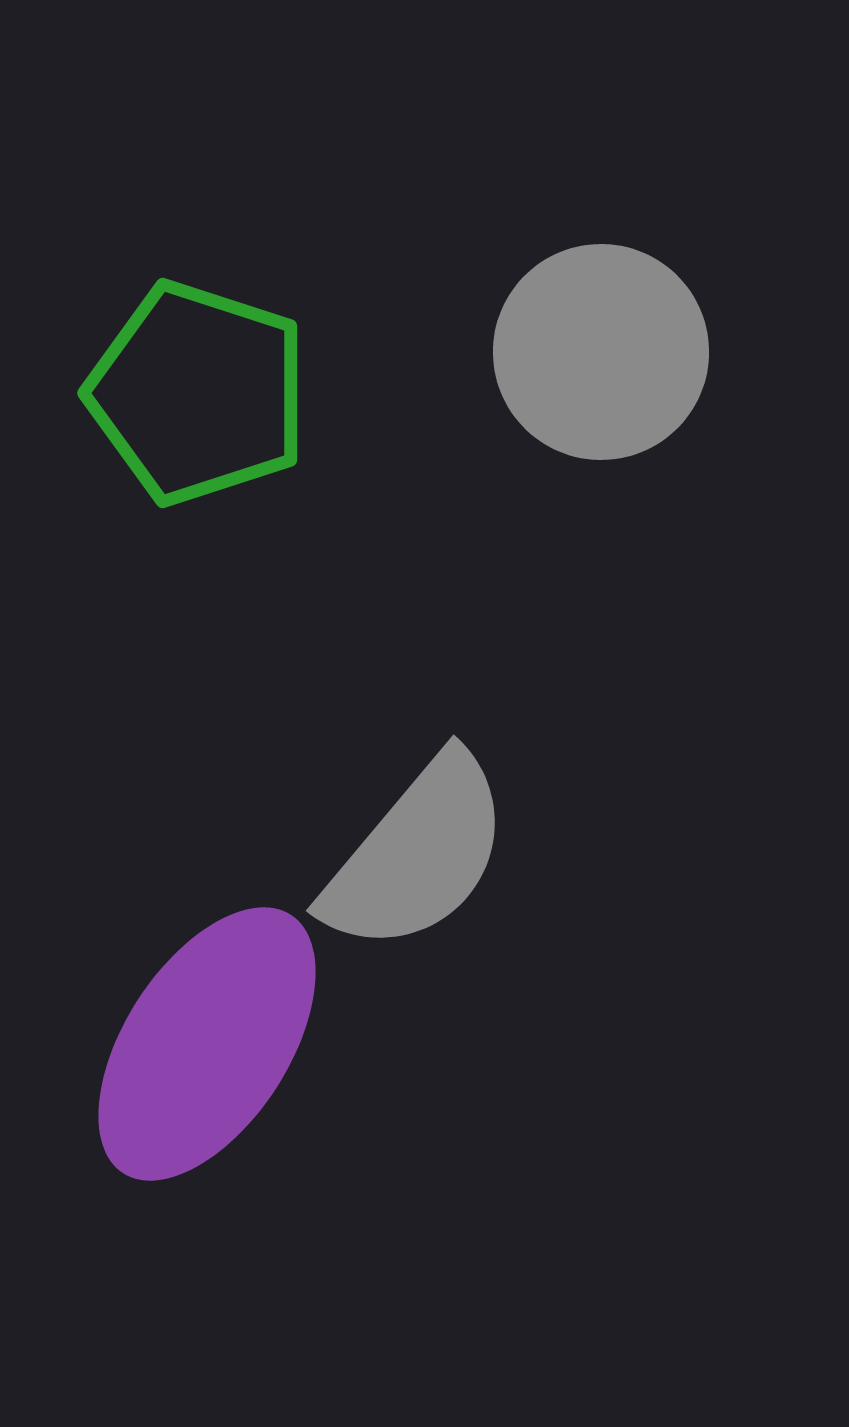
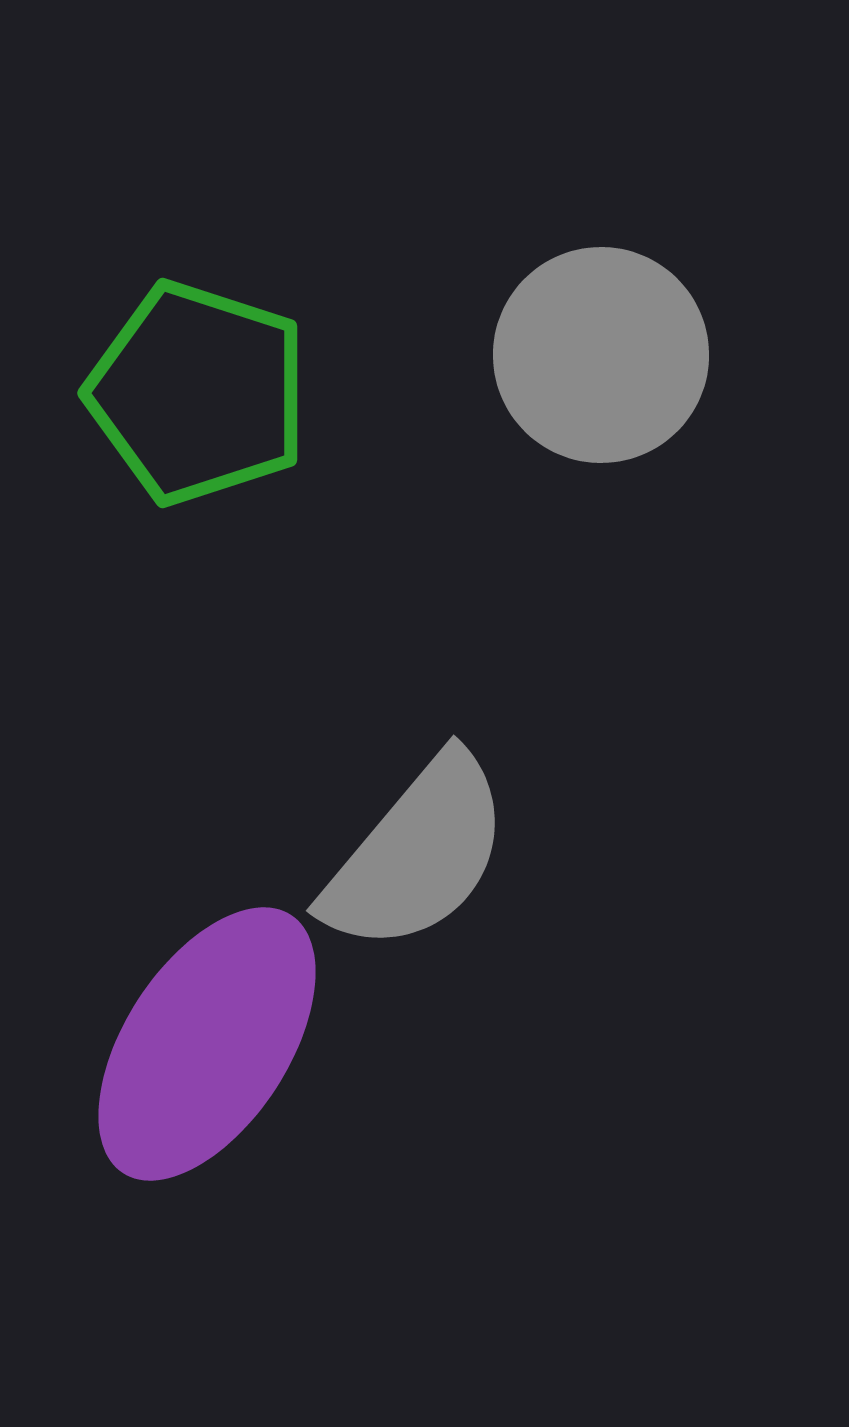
gray circle: moved 3 px down
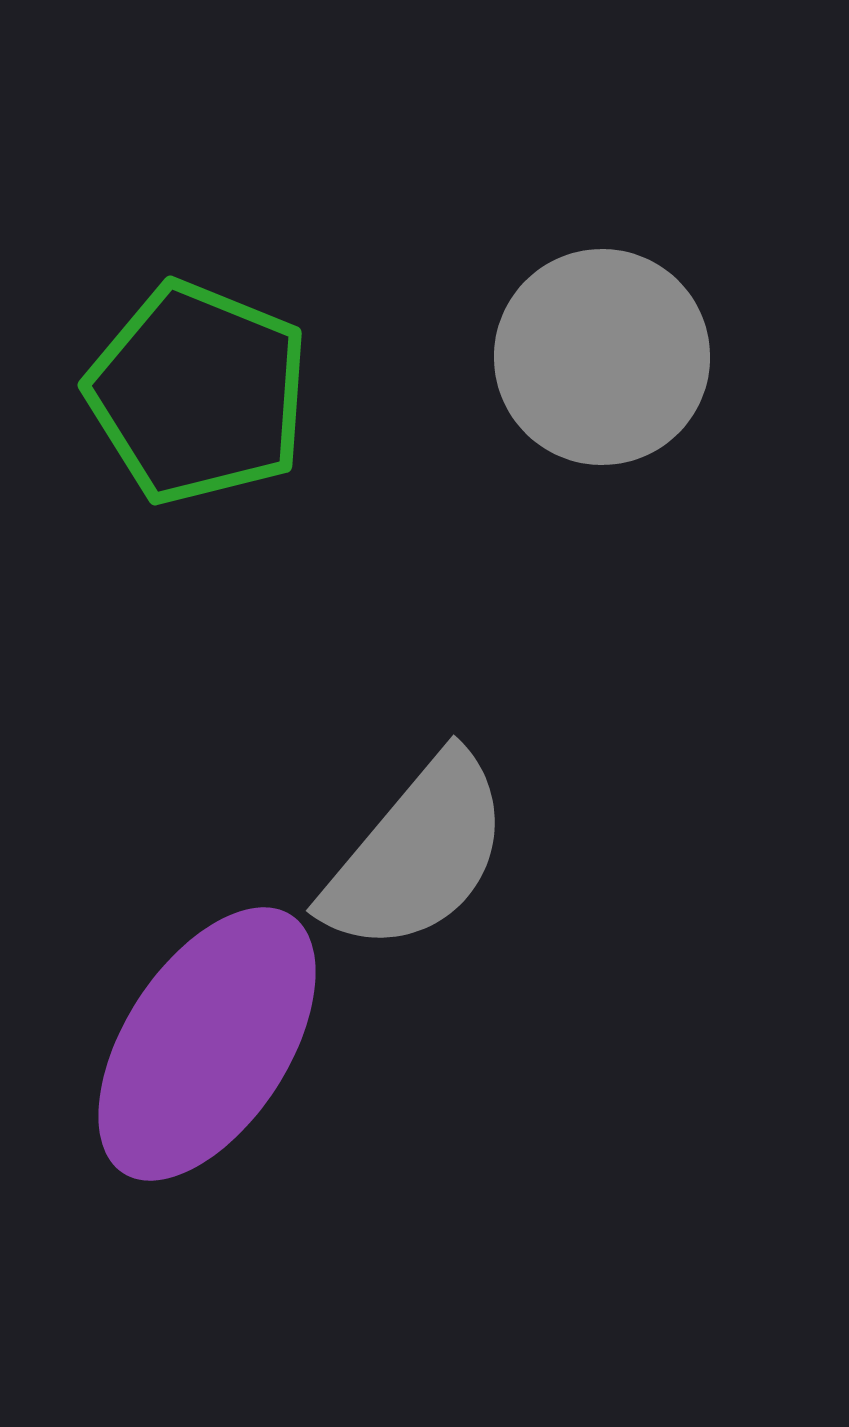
gray circle: moved 1 px right, 2 px down
green pentagon: rotated 4 degrees clockwise
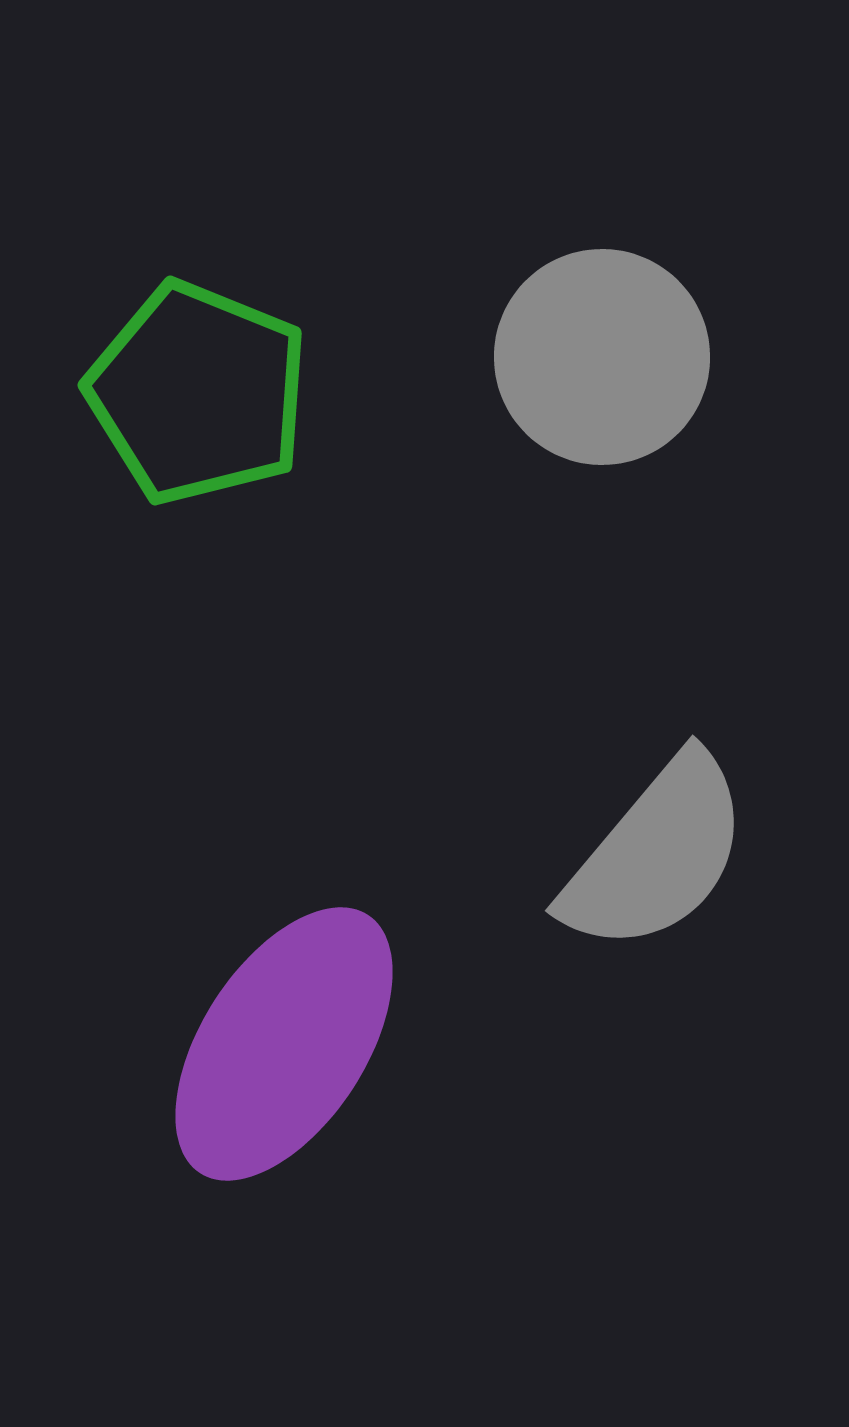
gray semicircle: moved 239 px right
purple ellipse: moved 77 px right
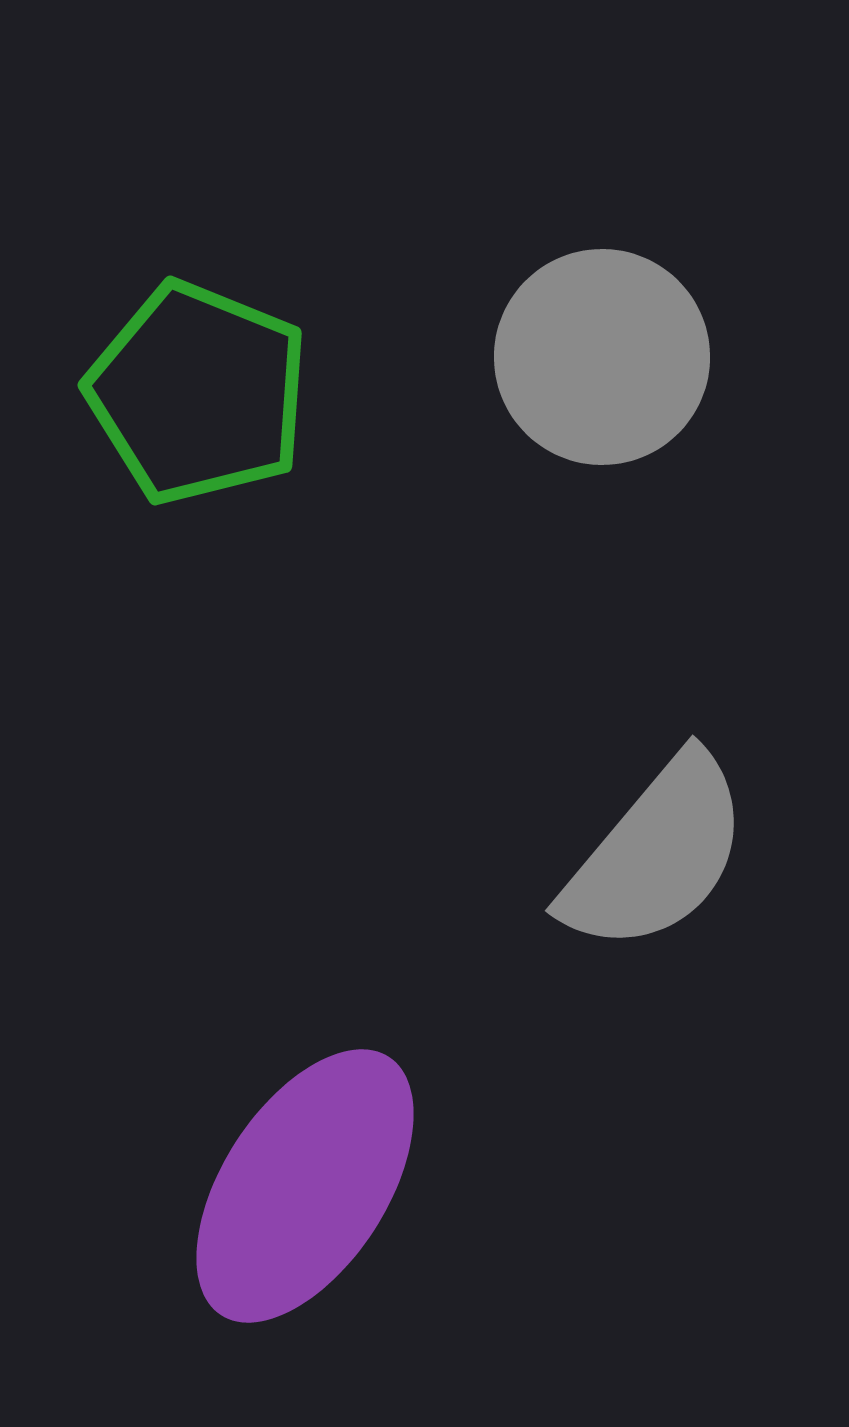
purple ellipse: moved 21 px right, 142 px down
